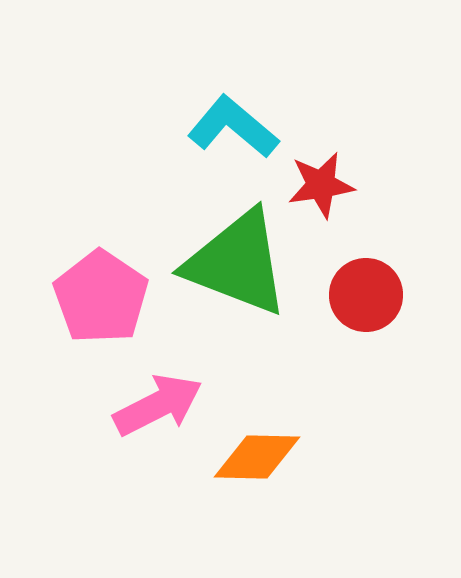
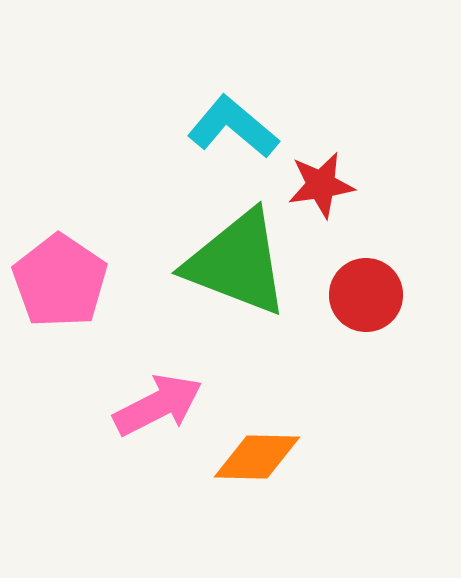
pink pentagon: moved 41 px left, 16 px up
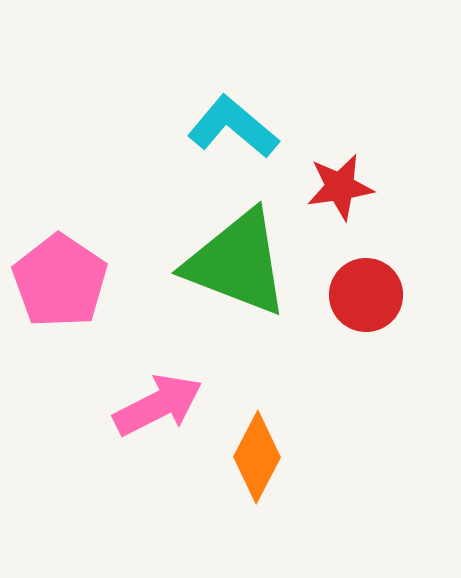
red star: moved 19 px right, 2 px down
orange diamond: rotated 64 degrees counterclockwise
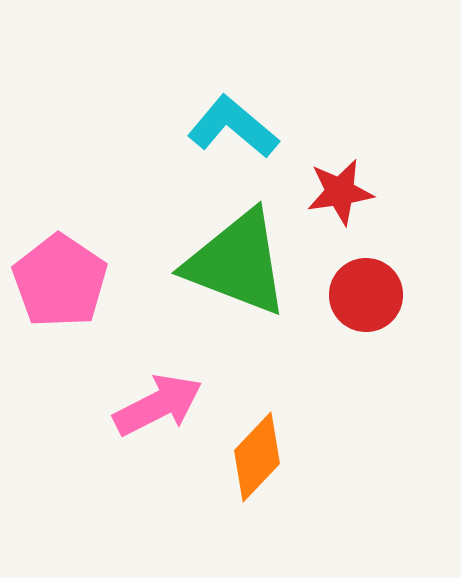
red star: moved 5 px down
orange diamond: rotated 16 degrees clockwise
